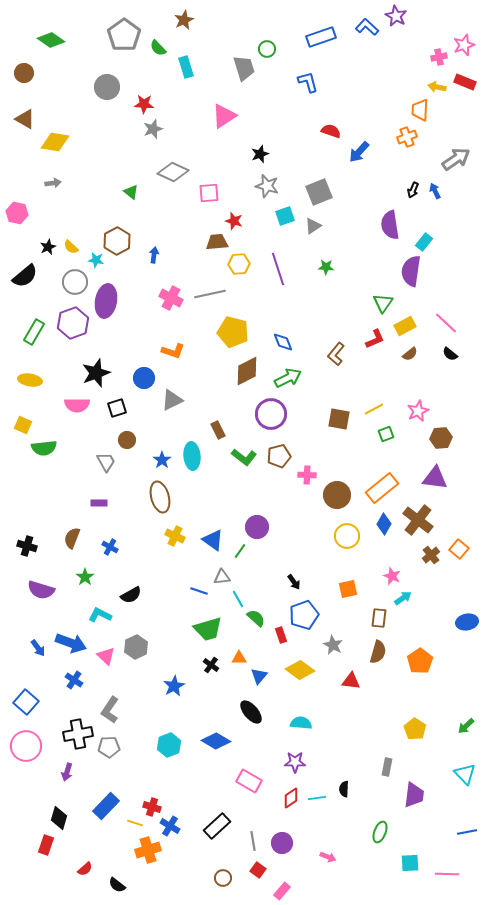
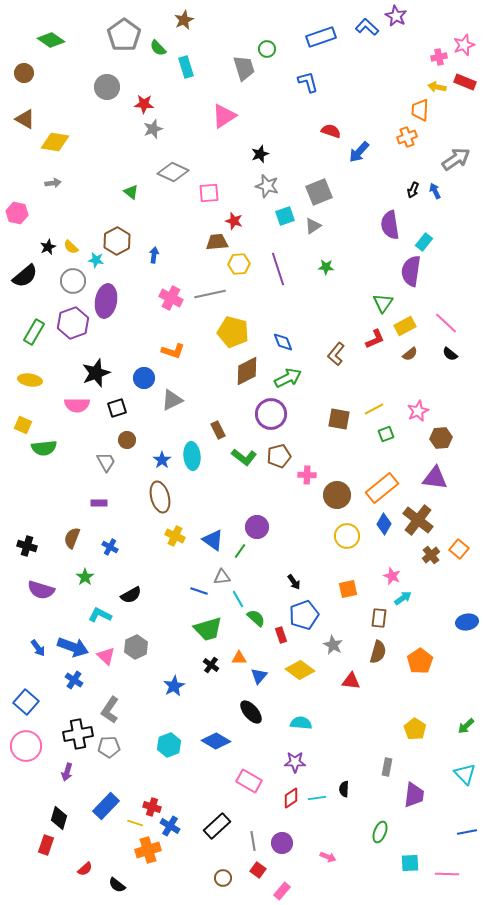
gray circle at (75, 282): moved 2 px left, 1 px up
blue arrow at (71, 643): moved 2 px right, 4 px down
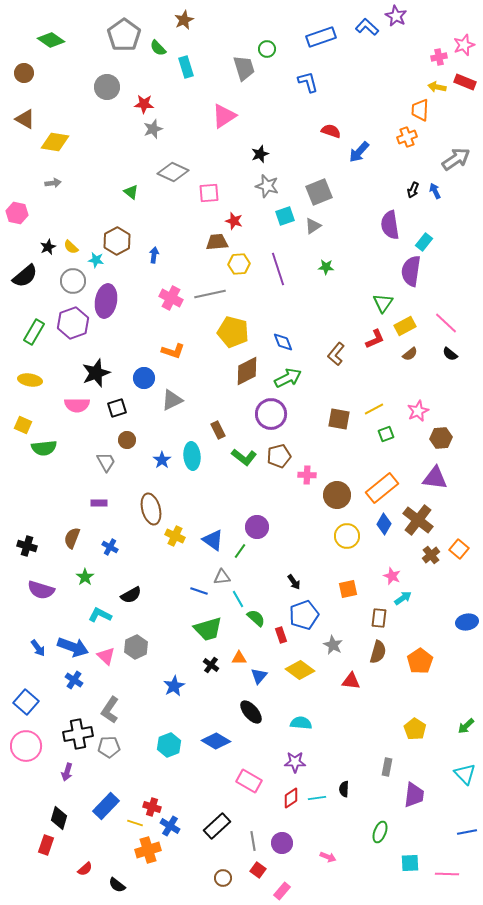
brown ellipse at (160, 497): moved 9 px left, 12 px down
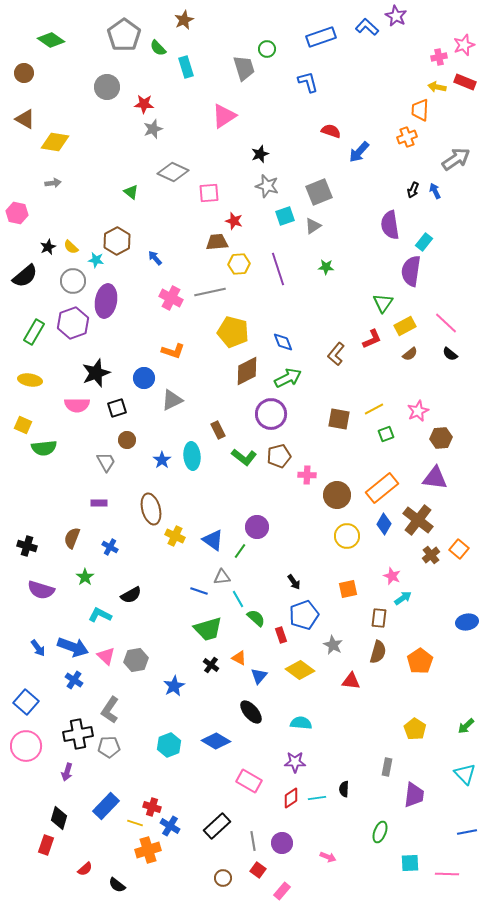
blue arrow at (154, 255): moved 1 px right, 3 px down; rotated 49 degrees counterclockwise
gray line at (210, 294): moved 2 px up
red L-shape at (375, 339): moved 3 px left
gray hexagon at (136, 647): moved 13 px down; rotated 15 degrees clockwise
orange triangle at (239, 658): rotated 28 degrees clockwise
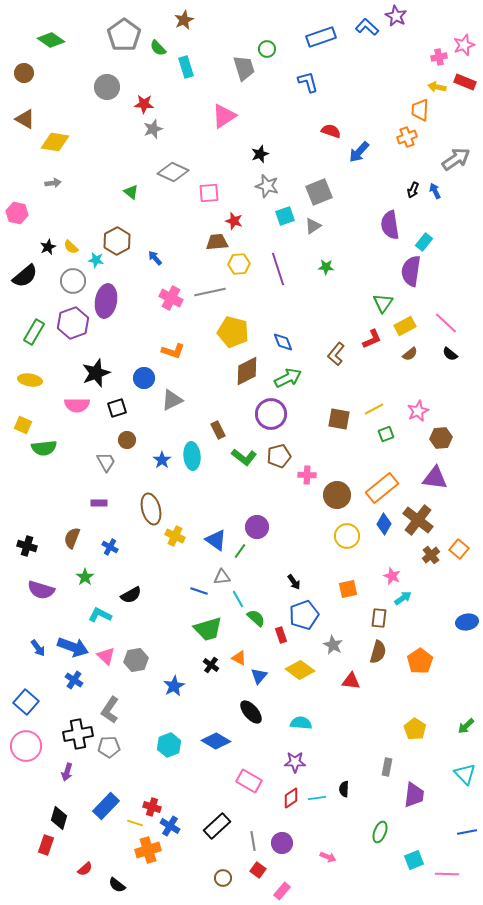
blue triangle at (213, 540): moved 3 px right
cyan square at (410, 863): moved 4 px right, 3 px up; rotated 18 degrees counterclockwise
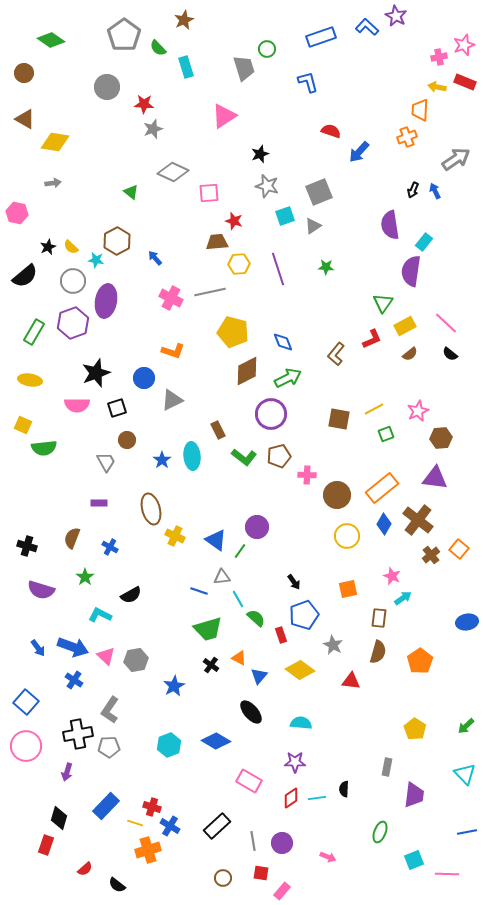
red square at (258, 870): moved 3 px right, 3 px down; rotated 28 degrees counterclockwise
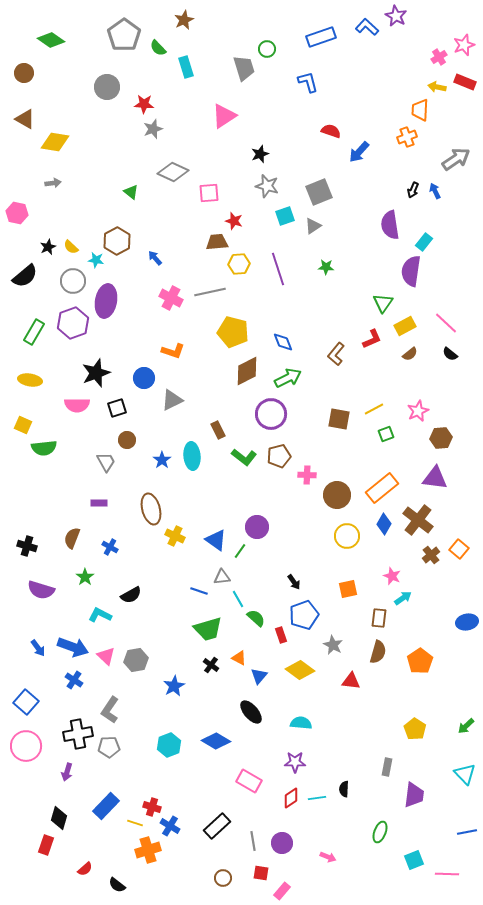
pink cross at (439, 57): rotated 21 degrees counterclockwise
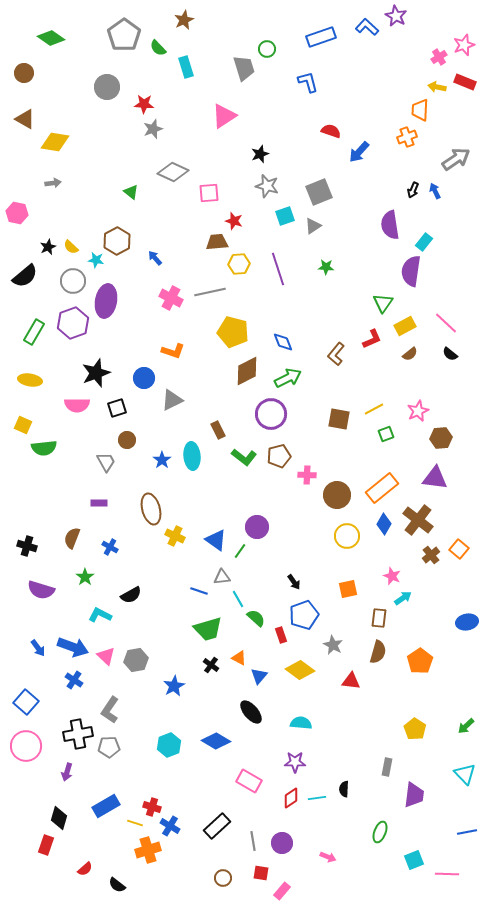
green diamond at (51, 40): moved 2 px up
blue rectangle at (106, 806): rotated 16 degrees clockwise
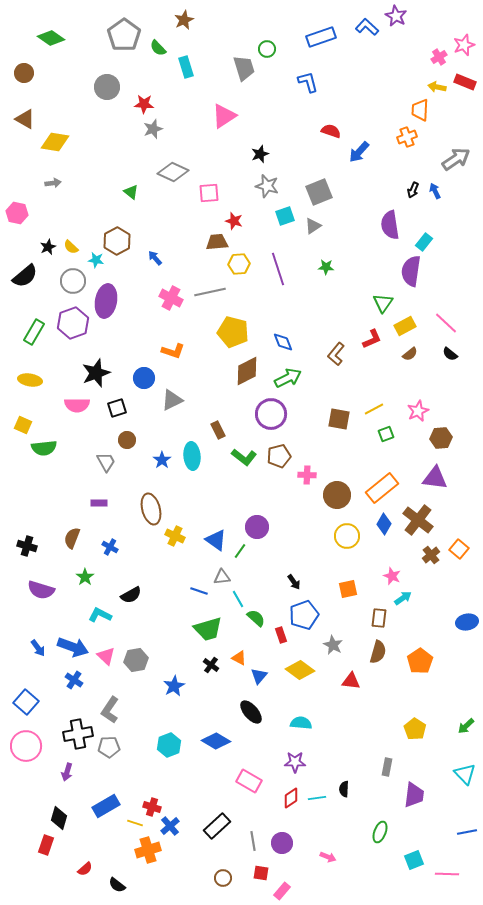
blue cross at (170, 826): rotated 18 degrees clockwise
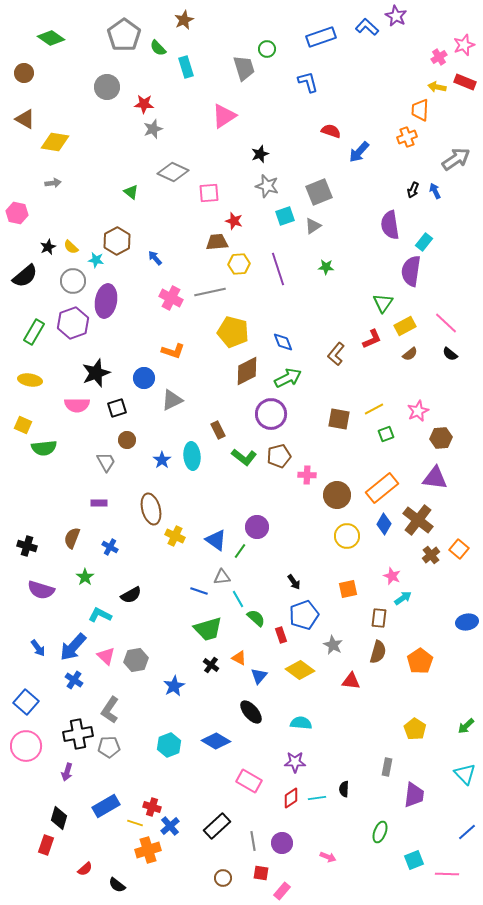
blue arrow at (73, 647): rotated 112 degrees clockwise
blue line at (467, 832): rotated 30 degrees counterclockwise
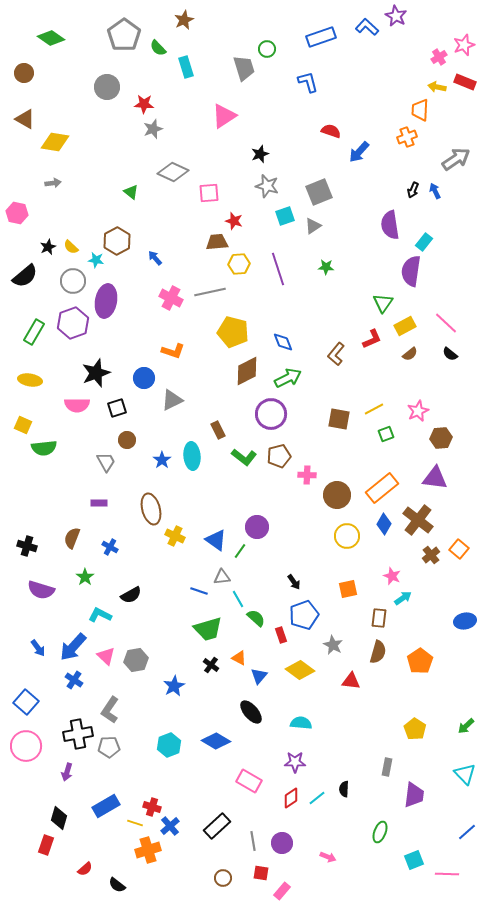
blue ellipse at (467, 622): moved 2 px left, 1 px up
cyan line at (317, 798): rotated 30 degrees counterclockwise
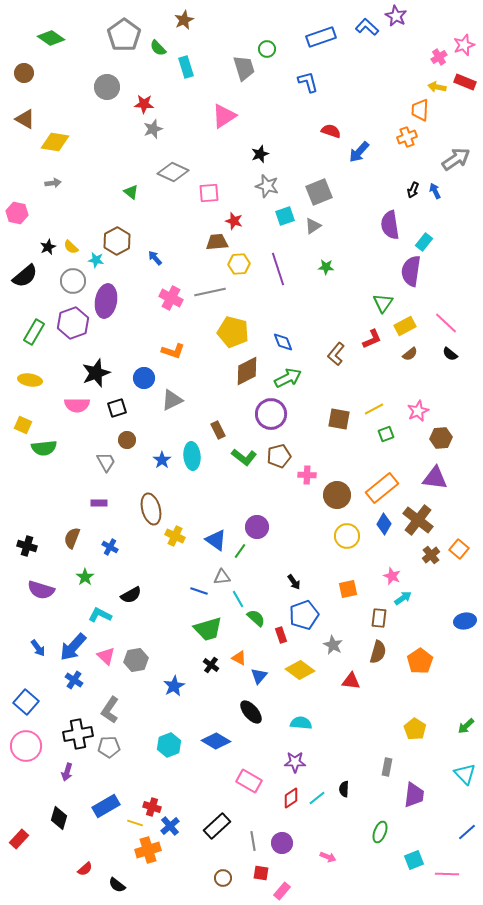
red rectangle at (46, 845): moved 27 px left, 6 px up; rotated 24 degrees clockwise
